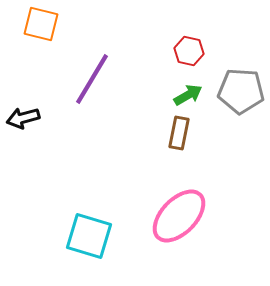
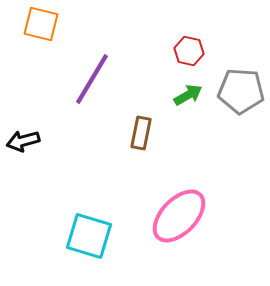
black arrow: moved 23 px down
brown rectangle: moved 38 px left
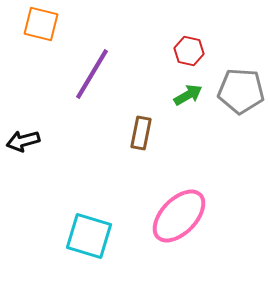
purple line: moved 5 px up
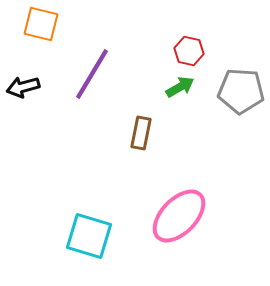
green arrow: moved 8 px left, 8 px up
black arrow: moved 54 px up
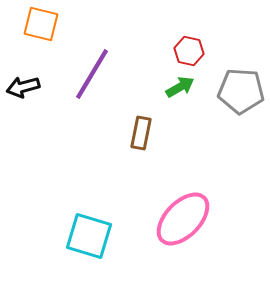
pink ellipse: moved 4 px right, 3 px down
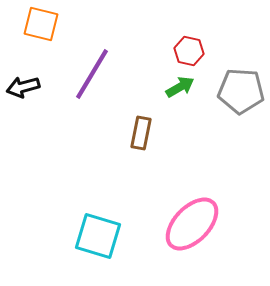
pink ellipse: moved 9 px right, 5 px down
cyan square: moved 9 px right
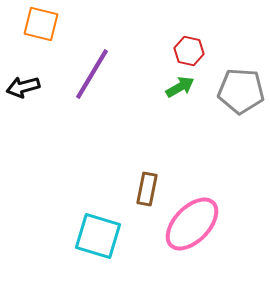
brown rectangle: moved 6 px right, 56 px down
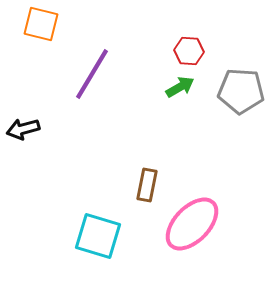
red hexagon: rotated 8 degrees counterclockwise
black arrow: moved 42 px down
brown rectangle: moved 4 px up
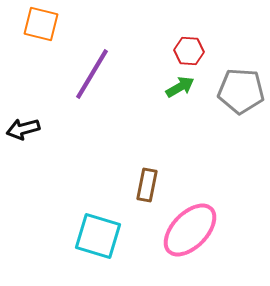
pink ellipse: moved 2 px left, 6 px down
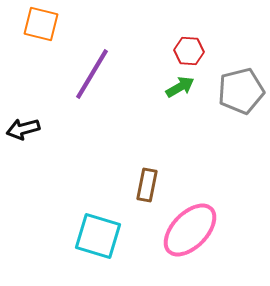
gray pentagon: rotated 18 degrees counterclockwise
